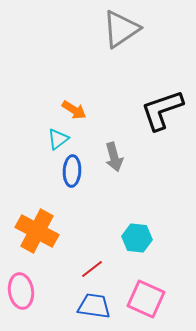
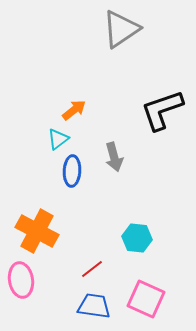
orange arrow: rotated 70 degrees counterclockwise
pink ellipse: moved 11 px up
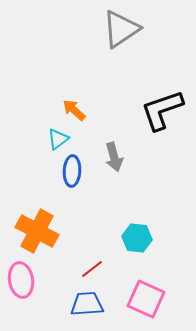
orange arrow: rotated 100 degrees counterclockwise
blue trapezoid: moved 7 px left, 2 px up; rotated 12 degrees counterclockwise
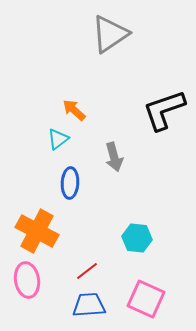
gray triangle: moved 11 px left, 5 px down
black L-shape: moved 2 px right
blue ellipse: moved 2 px left, 12 px down
red line: moved 5 px left, 2 px down
pink ellipse: moved 6 px right
blue trapezoid: moved 2 px right, 1 px down
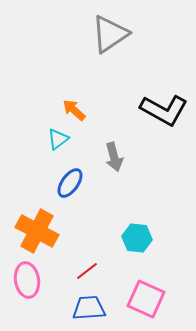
black L-shape: rotated 132 degrees counterclockwise
blue ellipse: rotated 32 degrees clockwise
blue trapezoid: moved 3 px down
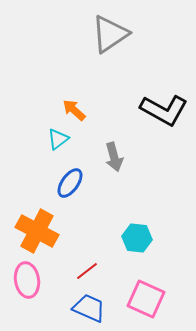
blue trapezoid: rotated 28 degrees clockwise
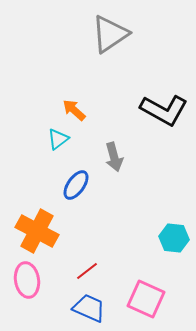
blue ellipse: moved 6 px right, 2 px down
cyan hexagon: moved 37 px right
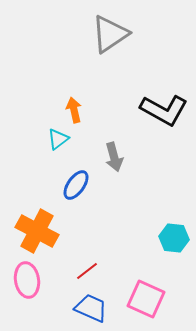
orange arrow: rotated 35 degrees clockwise
blue trapezoid: moved 2 px right
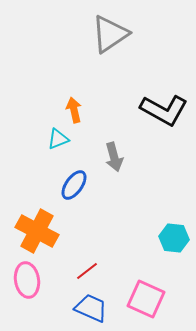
cyan triangle: rotated 15 degrees clockwise
blue ellipse: moved 2 px left
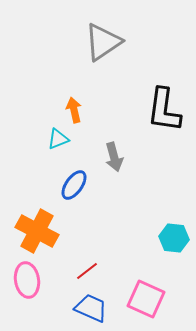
gray triangle: moved 7 px left, 8 px down
black L-shape: rotated 69 degrees clockwise
